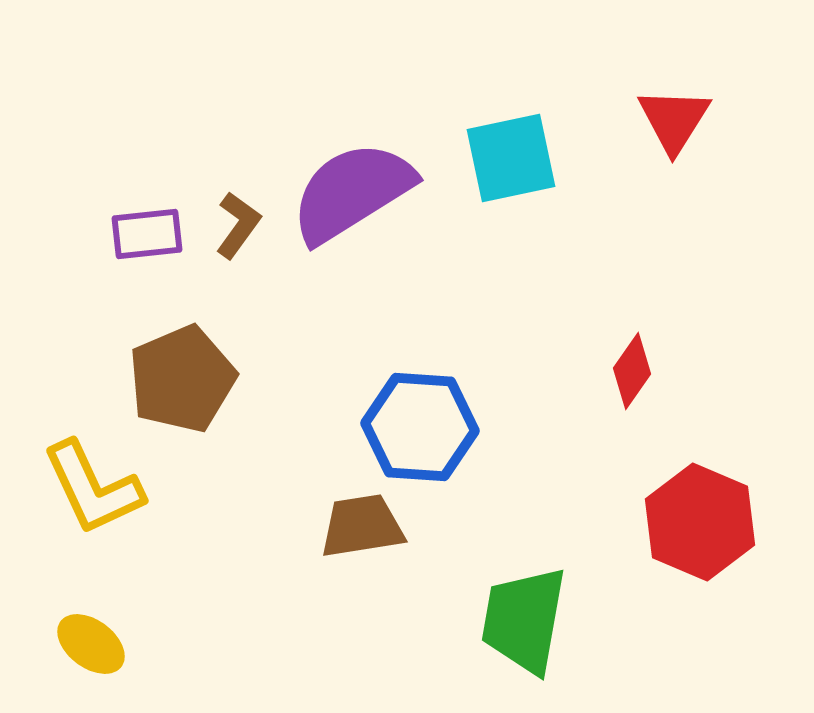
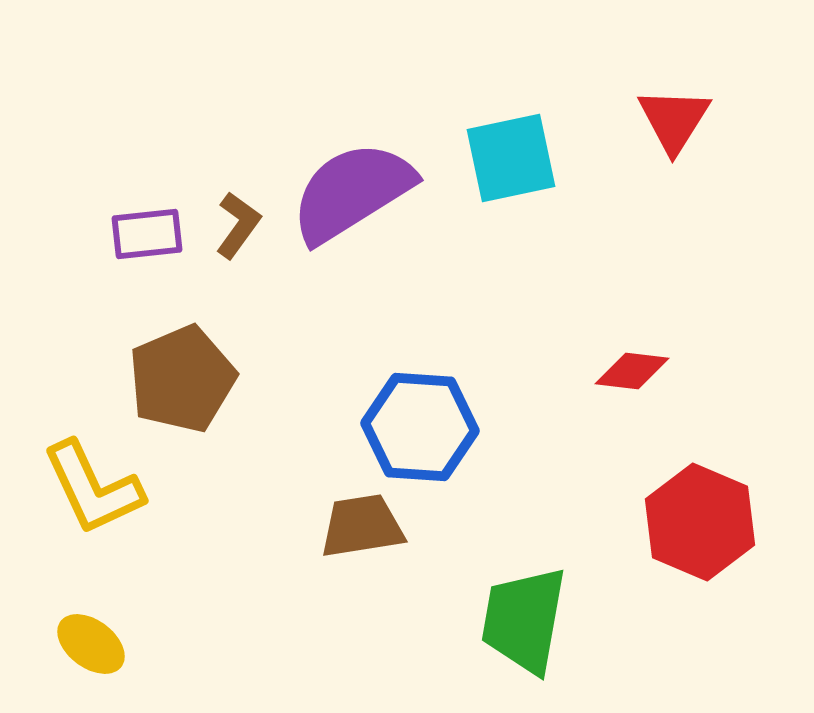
red diamond: rotated 62 degrees clockwise
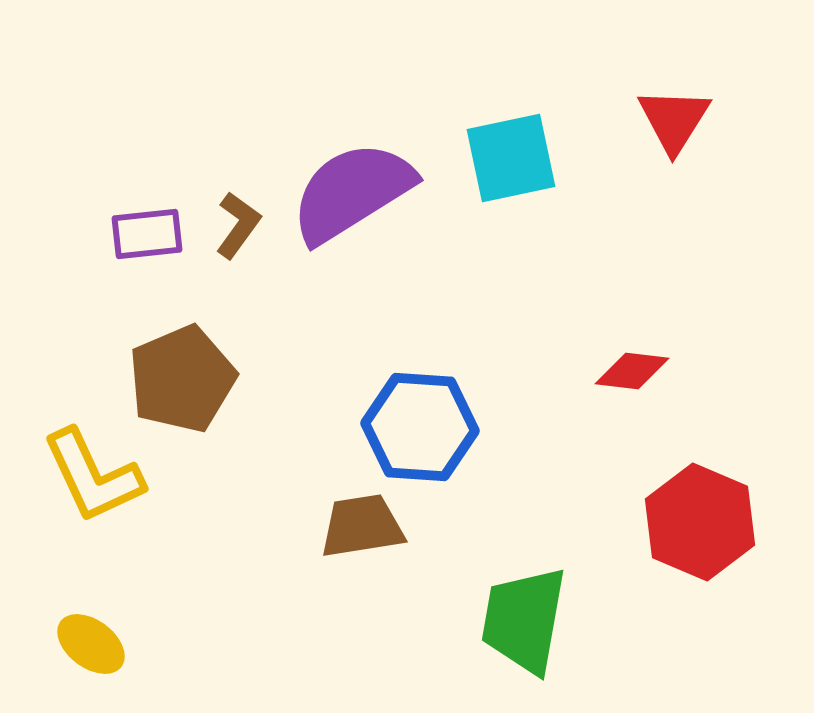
yellow L-shape: moved 12 px up
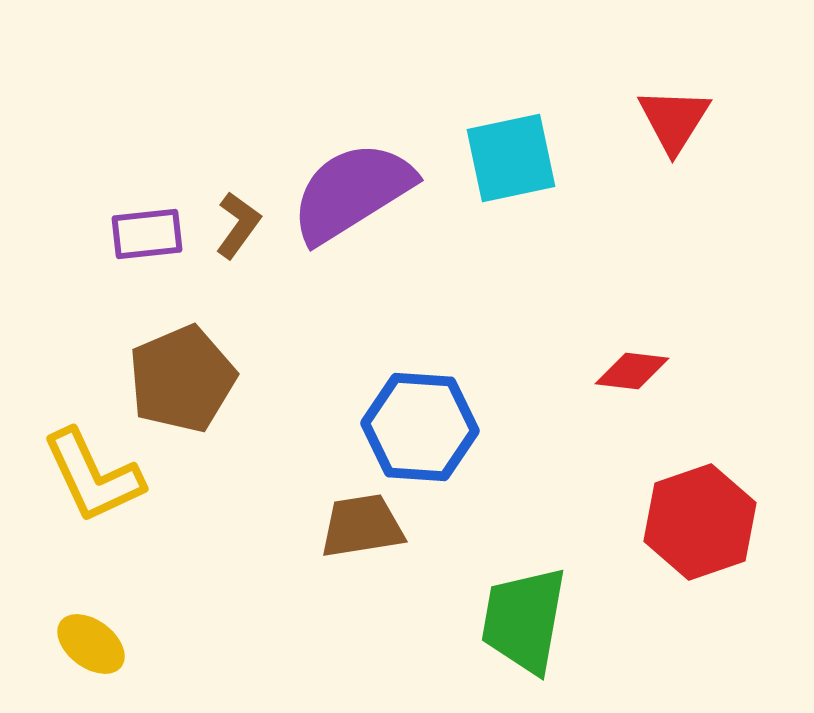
red hexagon: rotated 18 degrees clockwise
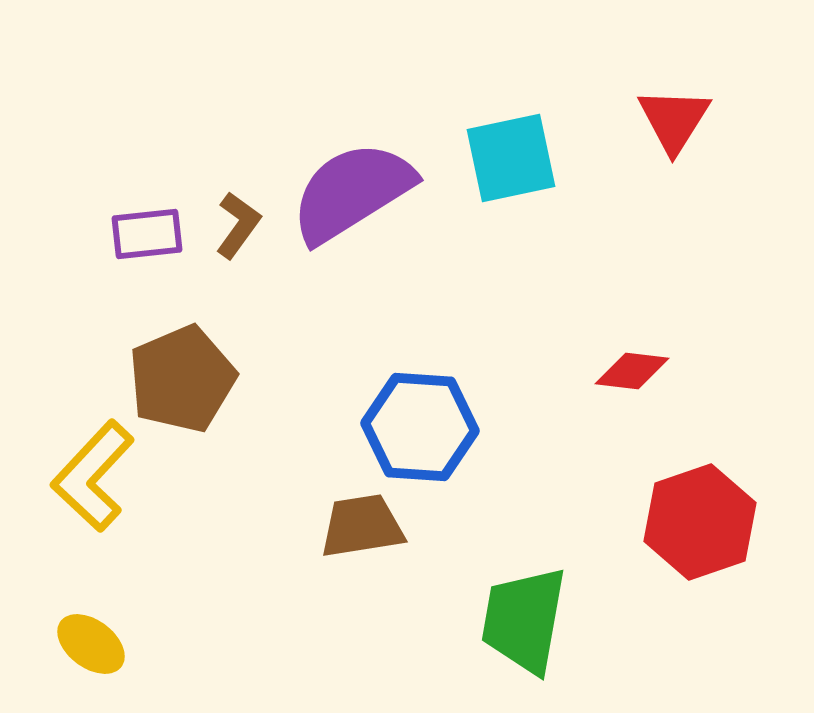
yellow L-shape: rotated 68 degrees clockwise
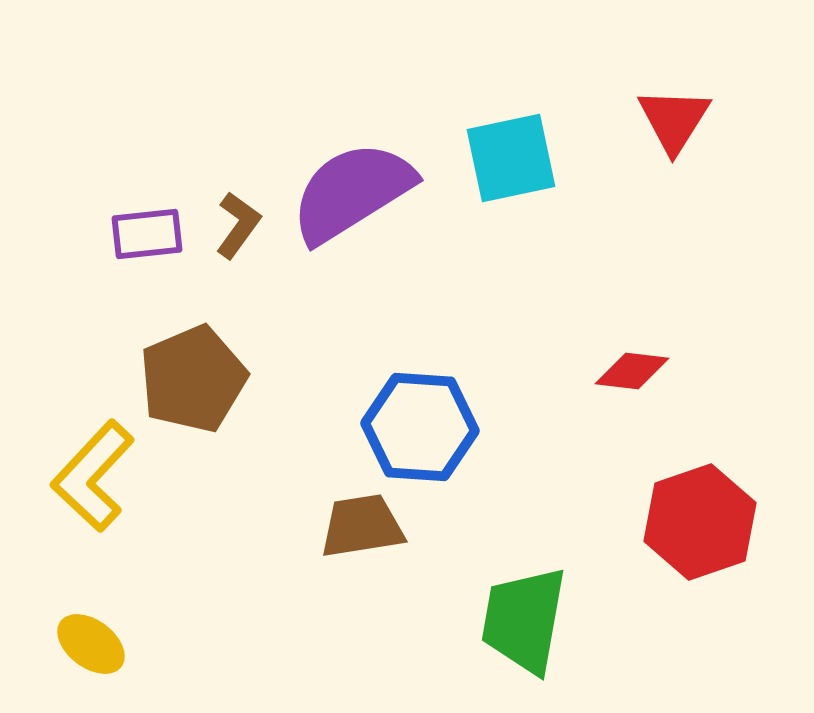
brown pentagon: moved 11 px right
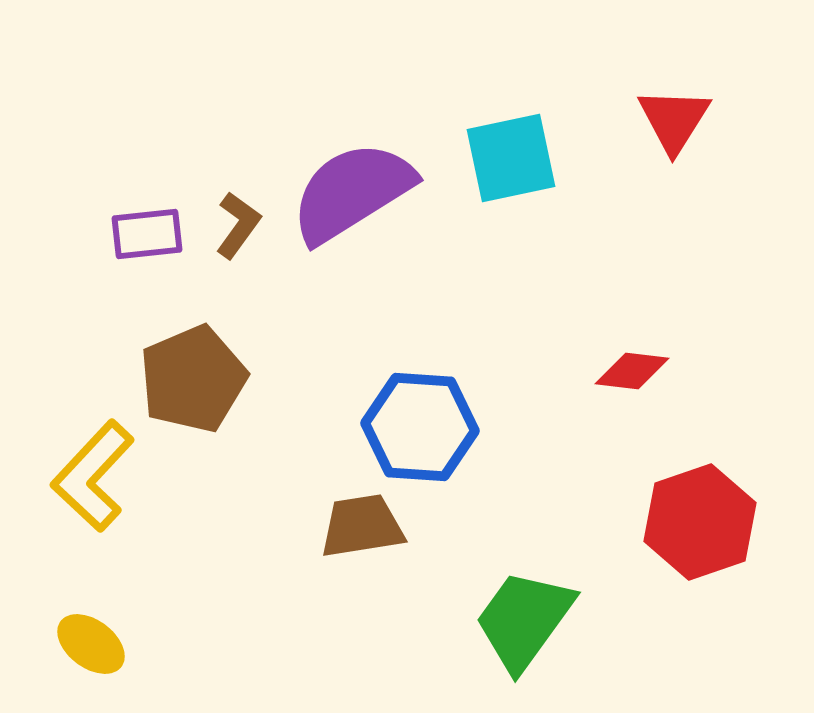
green trapezoid: rotated 26 degrees clockwise
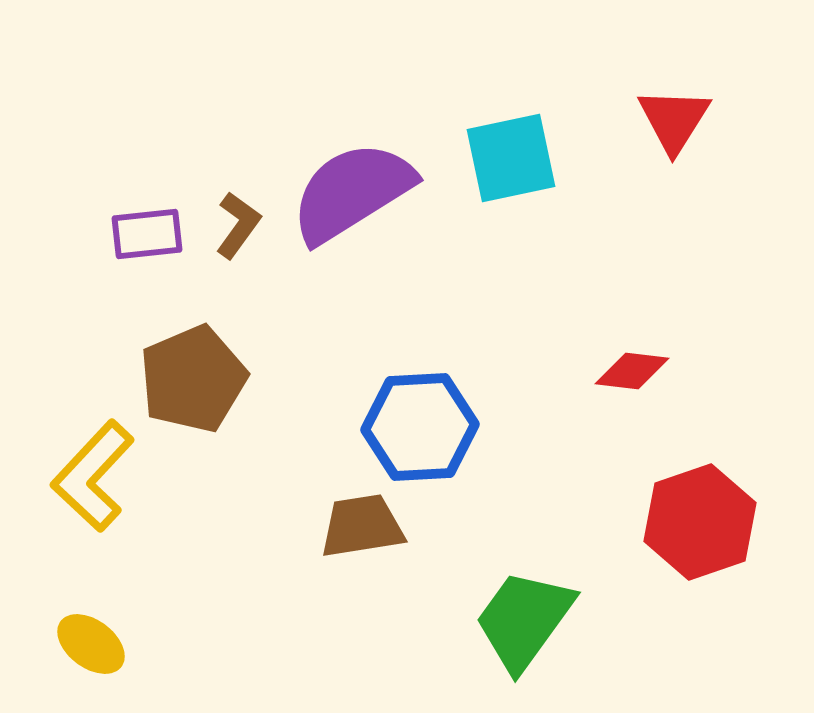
blue hexagon: rotated 7 degrees counterclockwise
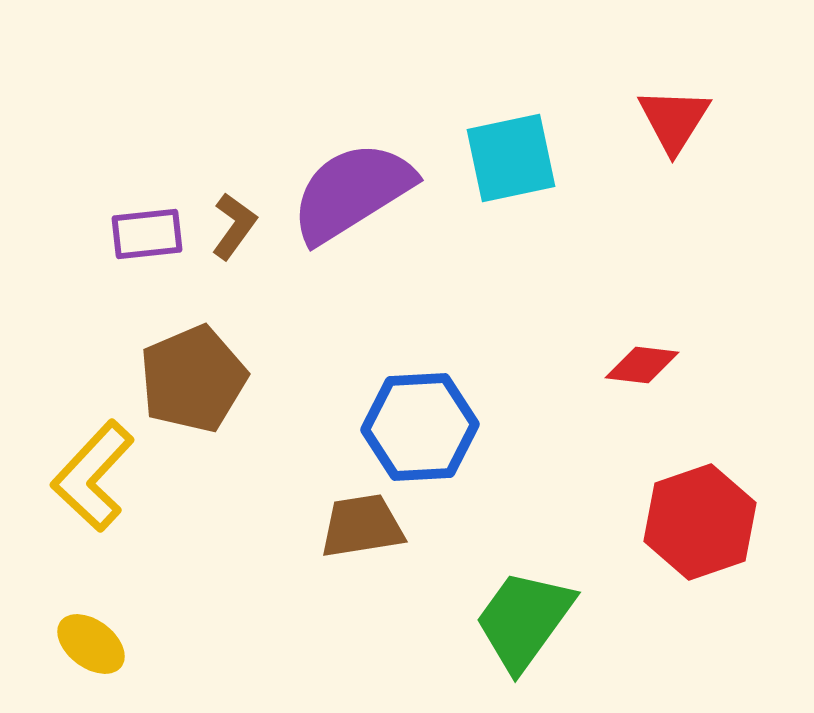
brown L-shape: moved 4 px left, 1 px down
red diamond: moved 10 px right, 6 px up
